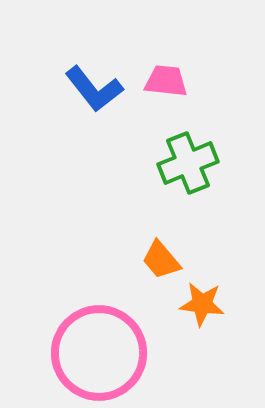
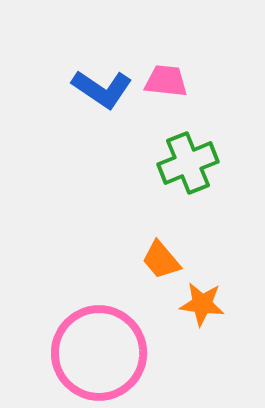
blue L-shape: moved 8 px right; rotated 18 degrees counterclockwise
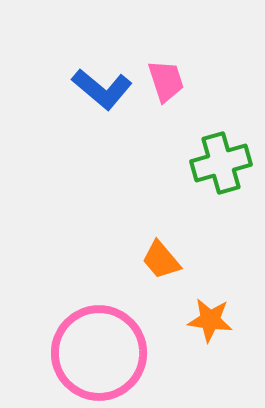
pink trapezoid: rotated 66 degrees clockwise
blue L-shape: rotated 6 degrees clockwise
green cross: moved 33 px right; rotated 6 degrees clockwise
orange star: moved 8 px right, 16 px down
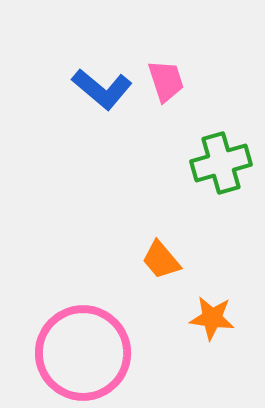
orange star: moved 2 px right, 2 px up
pink circle: moved 16 px left
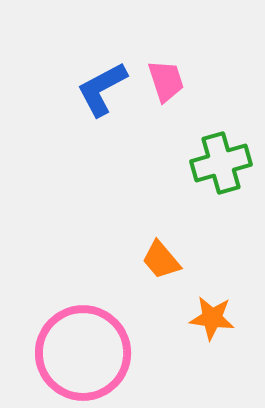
blue L-shape: rotated 112 degrees clockwise
